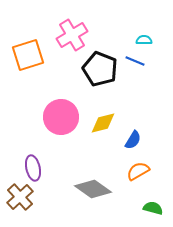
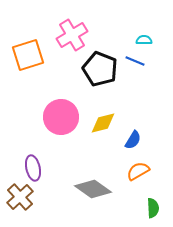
green semicircle: rotated 72 degrees clockwise
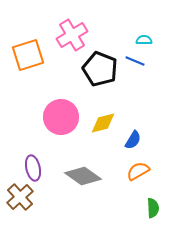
gray diamond: moved 10 px left, 13 px up
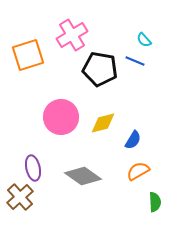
cyan semicircle: rotated 133 degrees counterclockwise
black pentagon: rotated 12 degrees counterclockwise
green semicircle: moved 2 px right, 6 px up
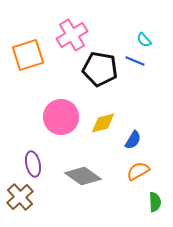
purple ellipse: moved 4 px up
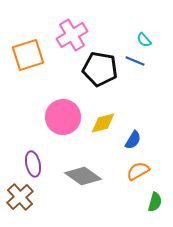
pink circle: moved 2 px right
green semicircle: rotated 18 degrees clockwise
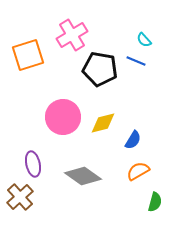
blue line: moved 1 px right
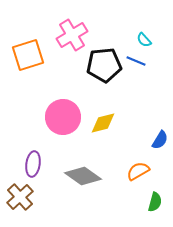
black pentagon: moved 4 px right, 4 px up; rotated 16 degrees counterclockwise
blue semicircle: moved 27 px right
purple ellipse: rotated 20 degrees clockwise
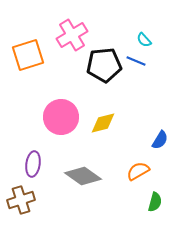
pink circle: moved 2 px left
brown cross: moved 1 px right, 3 px down; rotated 24 degrees clockwise
